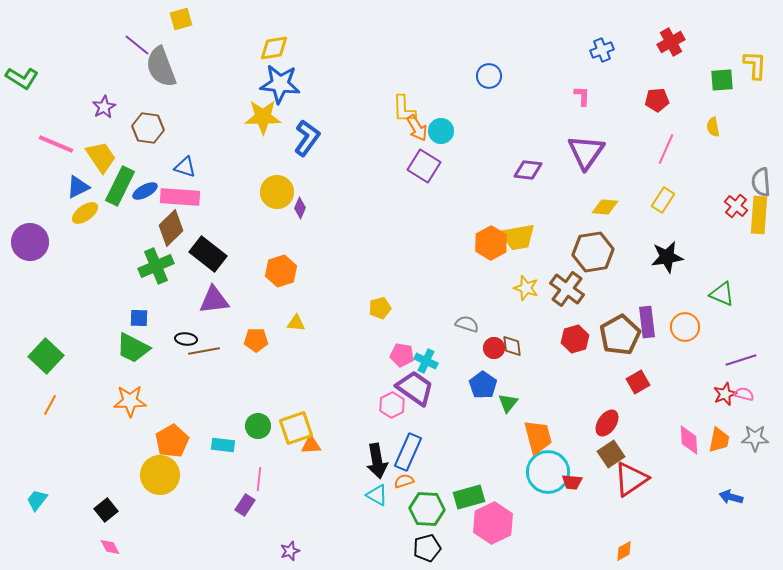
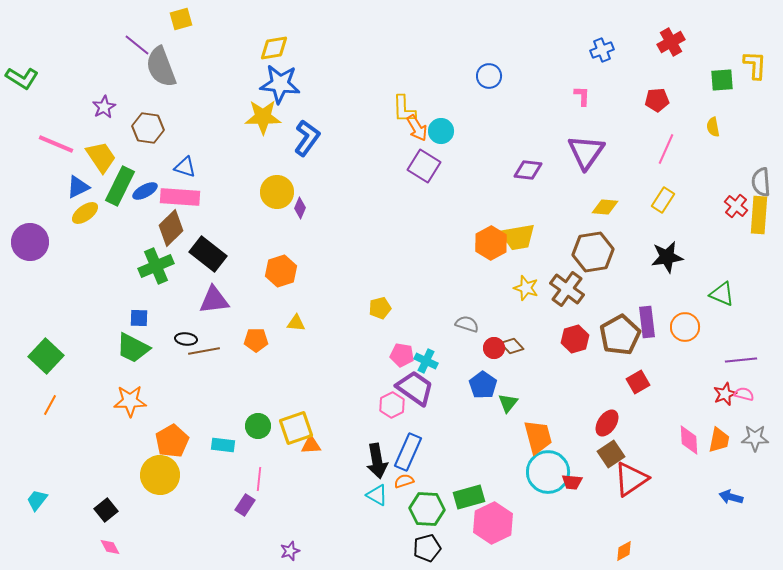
brown diamond at (512, 346): rotated 35 degrees counterclockwise
purple line at (741, 360): rotated 12 degrees clockwise
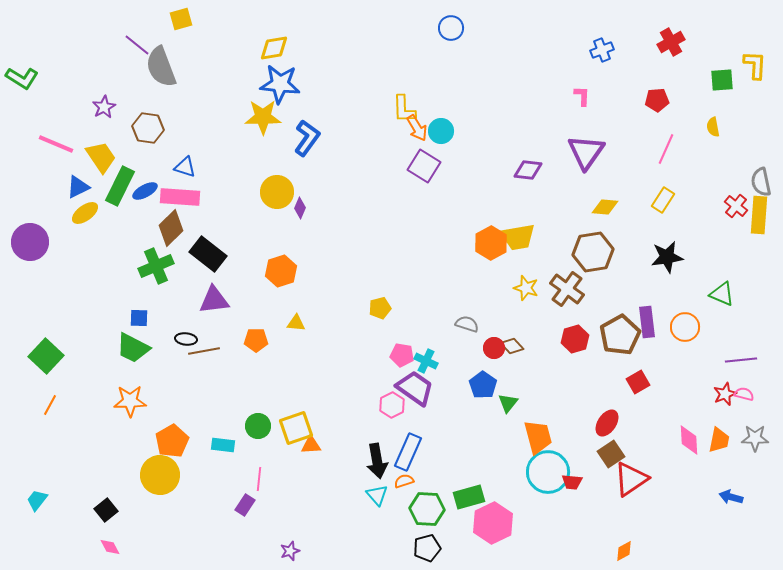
blue circle at (489, 76): moved 38 px left, 48 px up
gray semicircle at (761, 182): rotated 8 degrees counterclockwise
cyan triangle at (377, 495): rotated 20 degrees clockwise
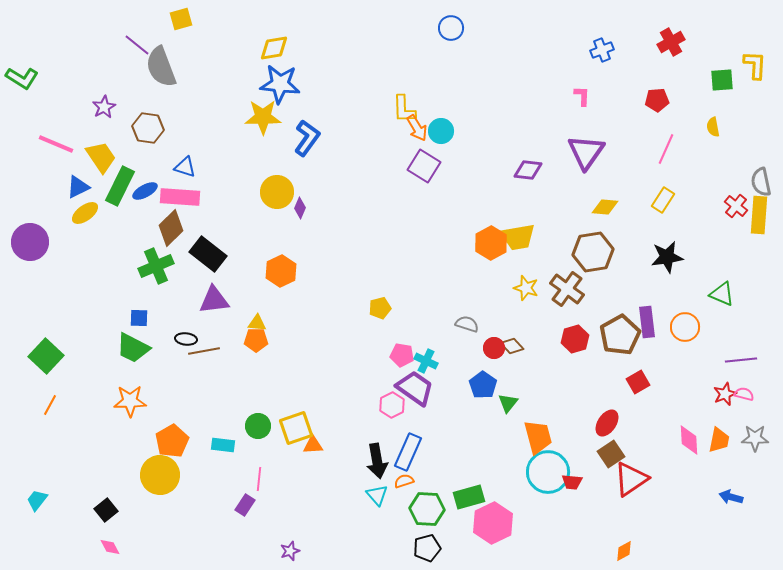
orange hexagon at (281, 271): rotated 8 degrees counterclockwise
yellow triangle at (296, 323): moved 39 px left
orange triangle at (311, 445): moved 2 px right
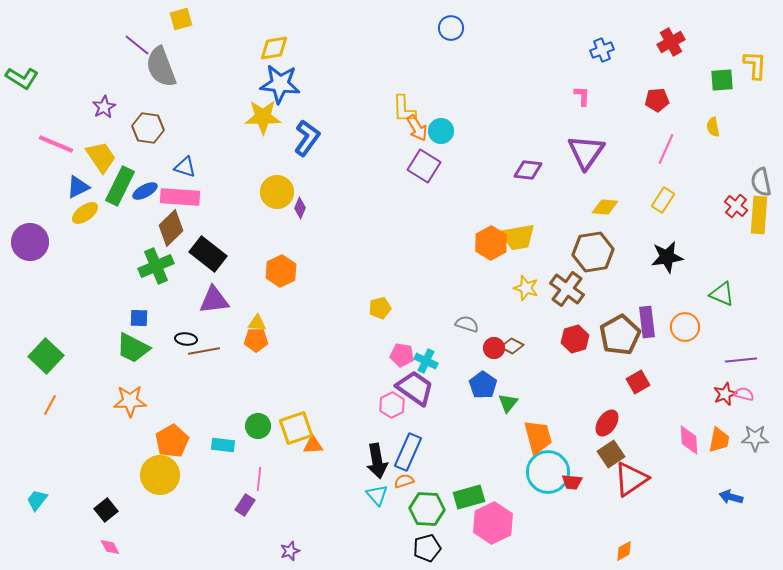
brown diamond at (512, 346): rotated 20 degrees counterclockwise
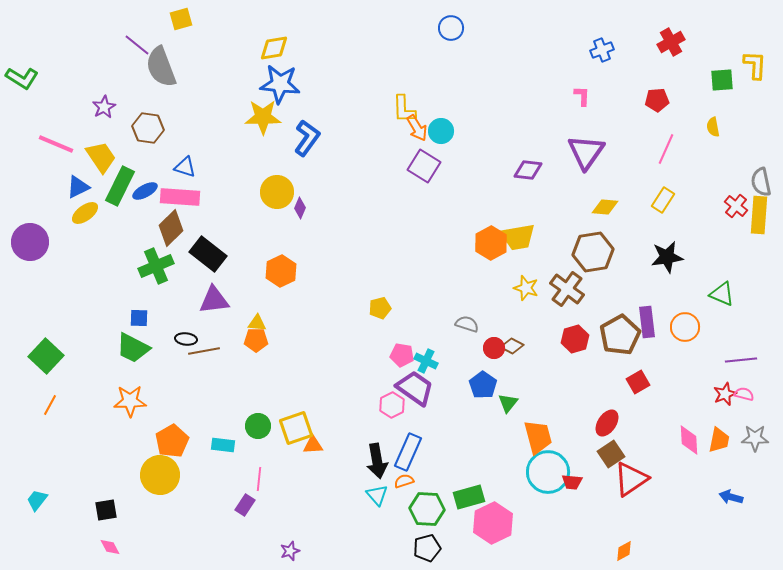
black square at (106, 510): rotated 30 degrees clockwise
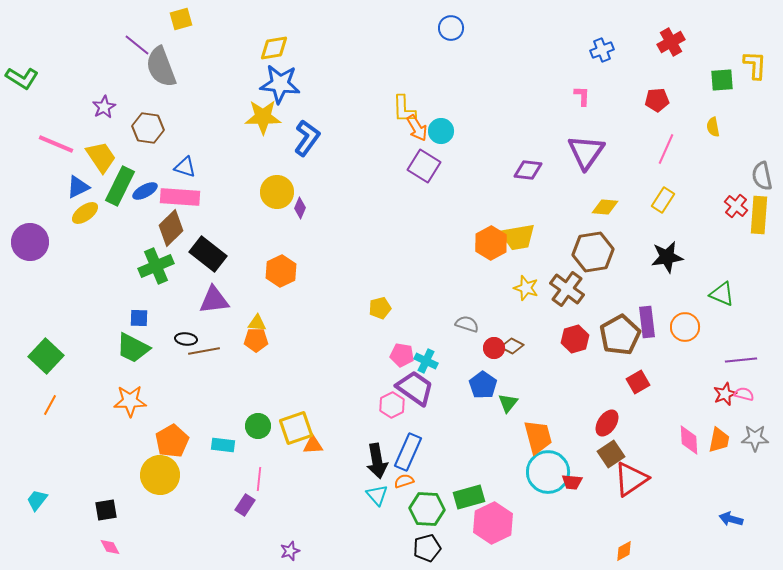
gray semicircle at (761, 182): moved 1 px right, 6 px up
blue arrow at (731, 497): moved 22 px down
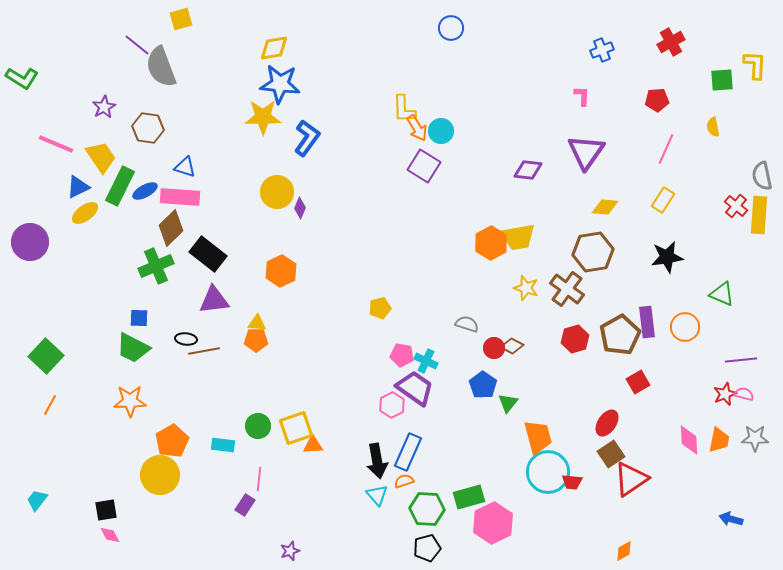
pink diamond at (110, 547): moved 12 px up
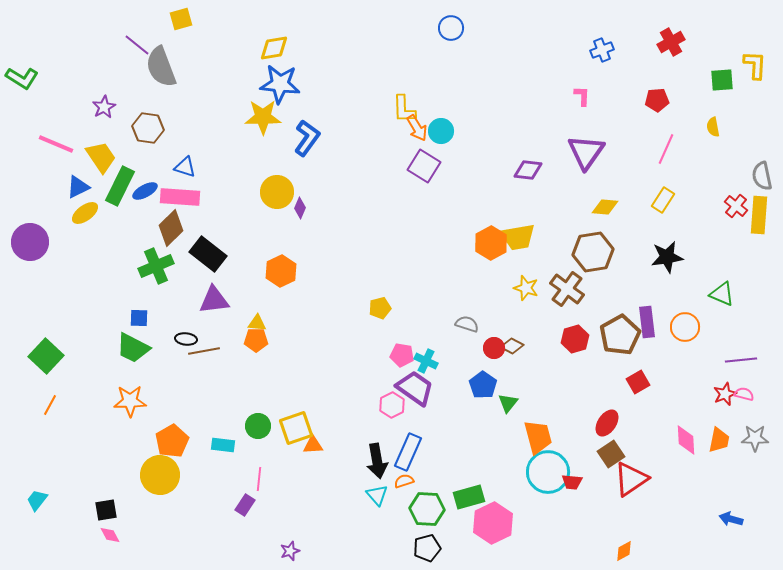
pink diamond at (689, 440): moved 3 px left
